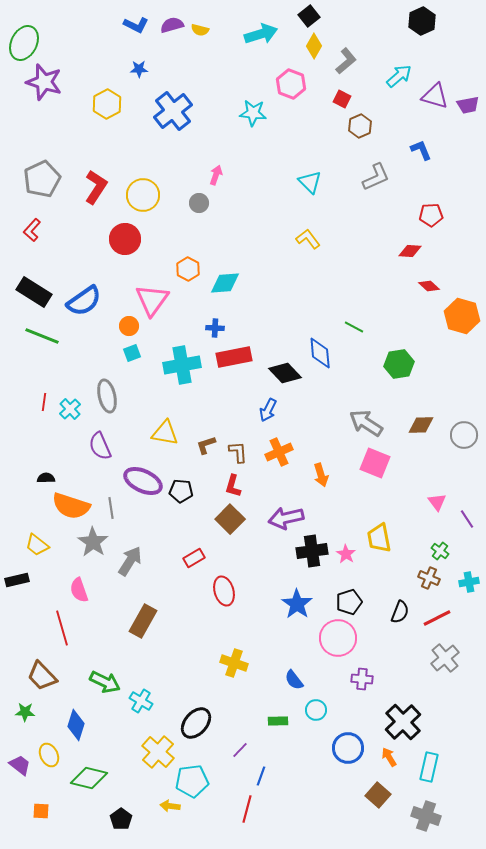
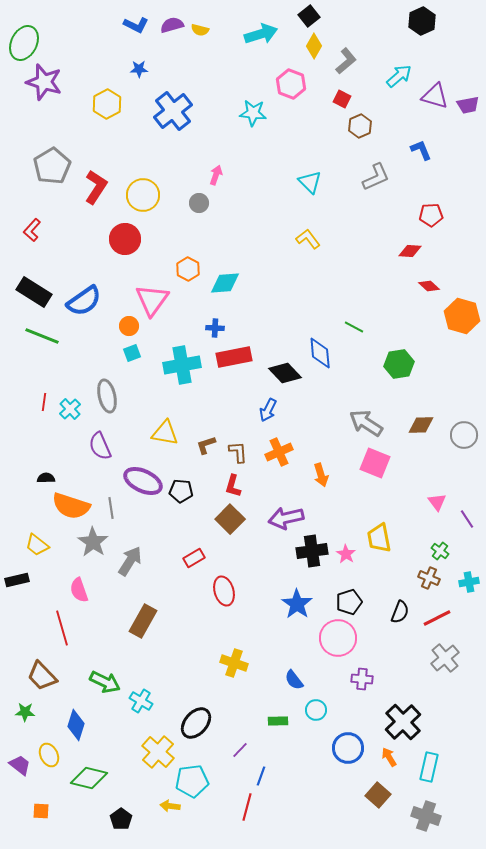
gray pentagon at (42, 179): moved 10 px right, 13 px up; rotated 6 degrees counterclockwise
red line at (247, 809): moved 2 px up
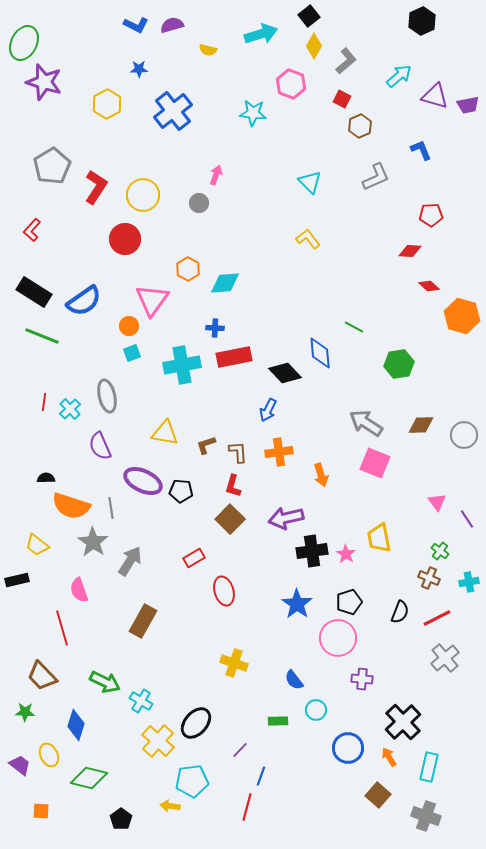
yellow semicircle at (200, 30): moved 8 px right, 20 px down
orange cross at (279, 452): rotated 16 degrees clockwise
yellow cross at (158, 752): moved 11 px up
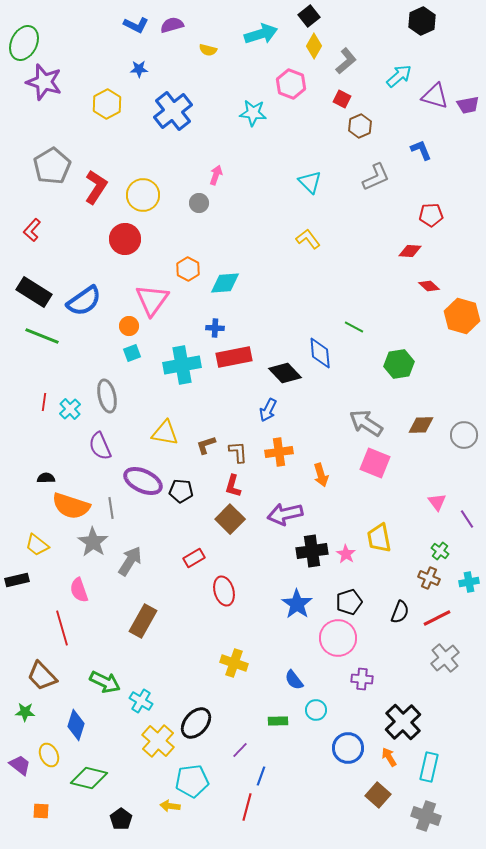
purple arrow at (286, 518): moved 1 px left, 4 px up
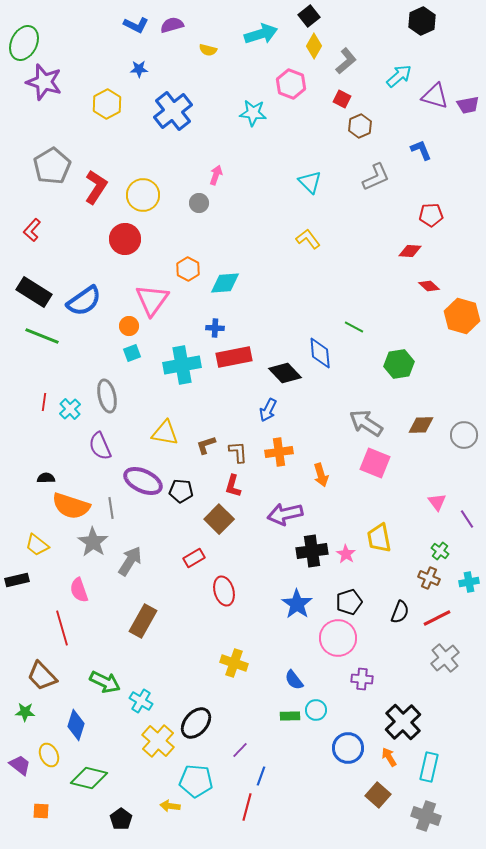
brown square at (230, 519): moved 11 px left
green rectangle at (278, 721): moved 12 px right, 5 px up
cyan pentagon at (192, 781): moved 4 px right; rotated 12 degrees clockwise
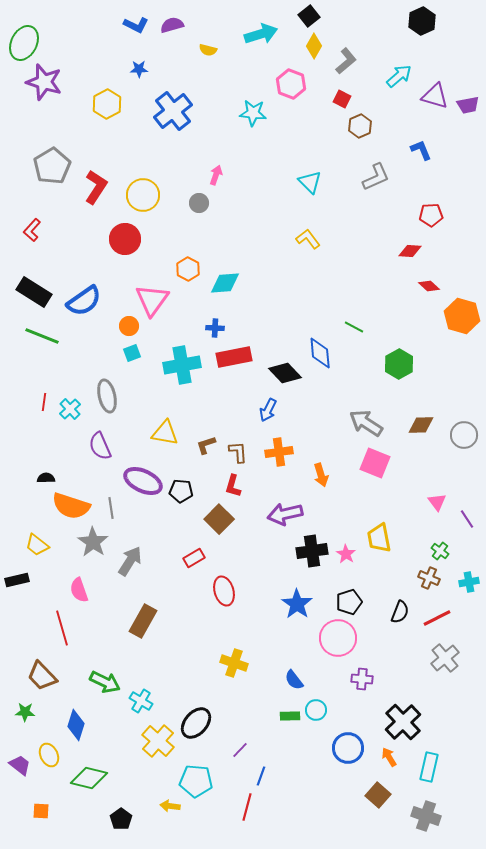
green hexagon at (399, 364): rotated 20 degrees counterclockwise
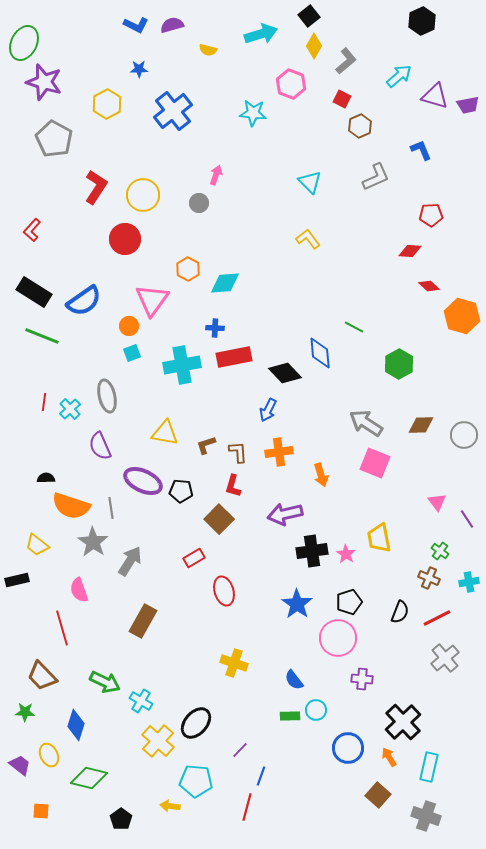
gray pentagon at (52, 166): moved 2 px right, 27 px up; rotated 12 degrees counterclockwise
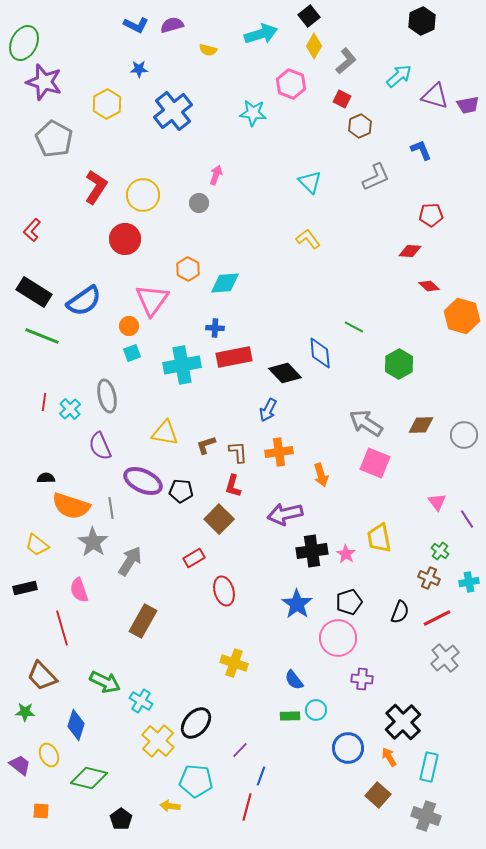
black rectangle at (17, 580): moved 8 px right, 8 px down
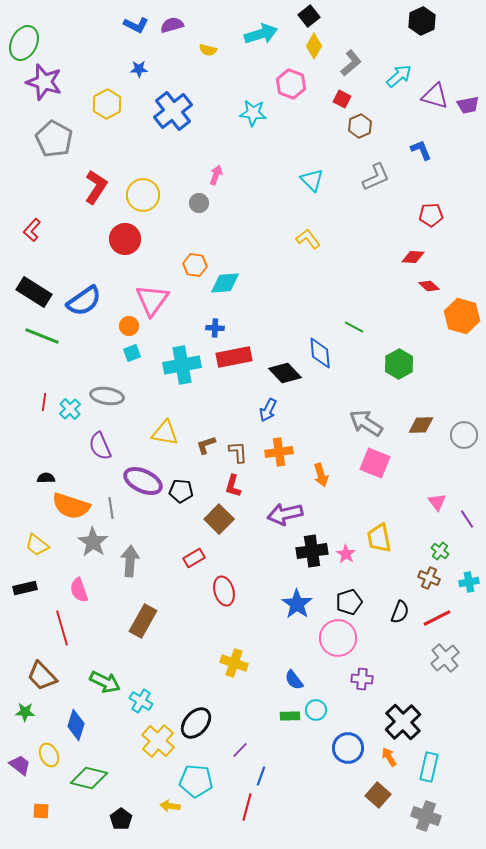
gray L-shape at (346, 61): moved 5 px right, 2 px down
cyan triangle at (310, 182): moved 2 px right, 2 px up
red diamond at (410, 251): moved 3 px right, 6 px down
orange hexagon at (188, 269): moved 7 px right, 4 px up; rotated 20 degrees counterclockwise
gray ellipse at (107, 396): rotated 68 degrees counterclockwise
gray arrow at (130, 561): rotated 28 degrees counterclockwise
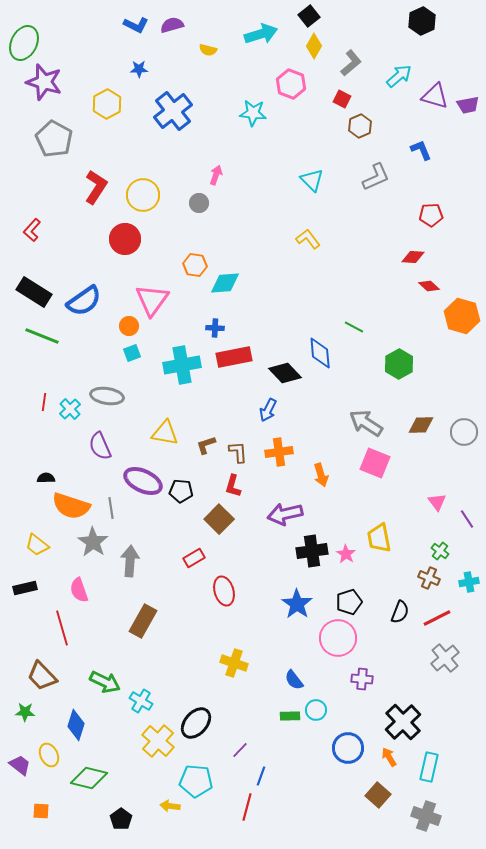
gray circle at (464, 435): moved 3 px up
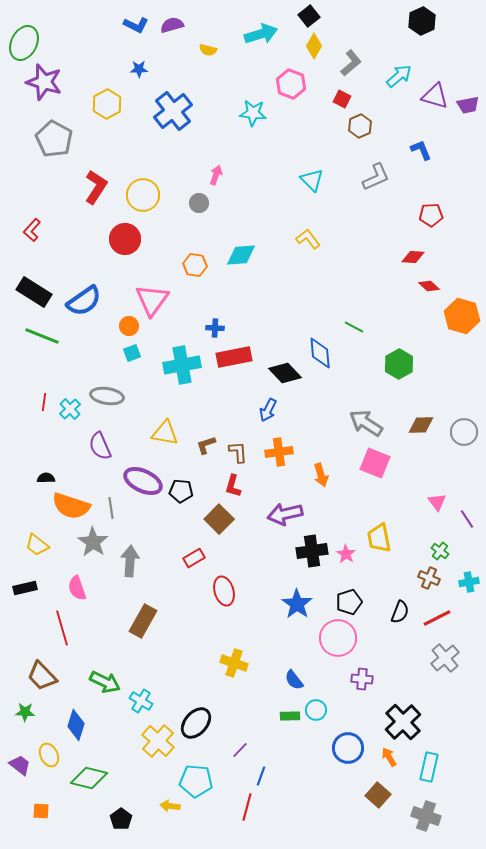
cyan diamond at (225, 283): moved 16 px right, 28 px up
pink semicircle at (79, 590): moved 2 px left, 2 px up
